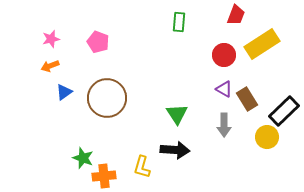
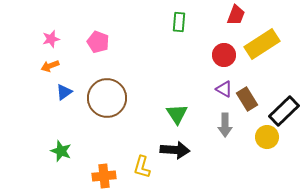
gray arrow: moved 1 px right
green star: moved 22 px left, 7 px up
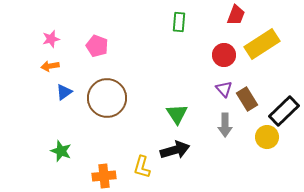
pink pentagon: moved 1 px left, 4 px down
orange arrow: rotated 12 degrees clockwise
purple triangle: rotated 18 degrees clockwise
black arrow: rotated 20 degrees counterclockwise
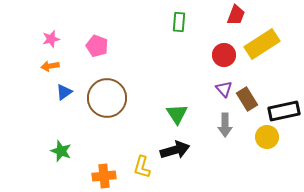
black rectangle: rotated 32 degrees clockwise
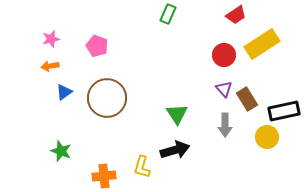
red trapezoid: rotated 35 degrees clockwise
green rectangle: moved 11 px left, 8 px up; rotated 18 degrees clockwise
